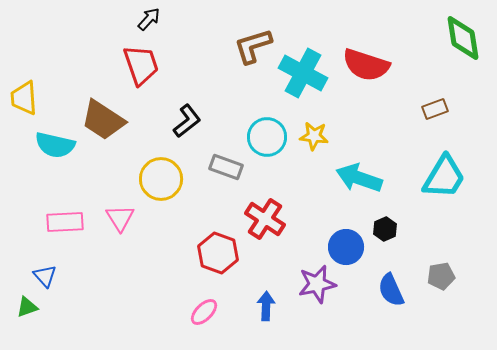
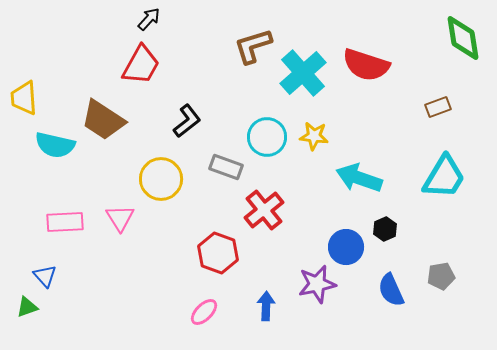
red trapezoid: rotated 48 degrees clockwise
cyan cross: rotated 21 degrees clockwise
brown rectangle: moved 3 px right, 2 px up
red cross: moved 1 px left, 9 px up; rotated 18 degrees clockwise
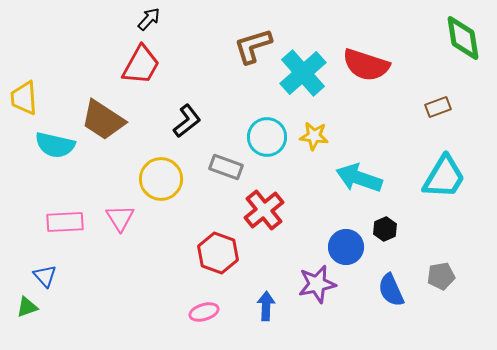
pink ellipse: rotated 28 degrees clockwise
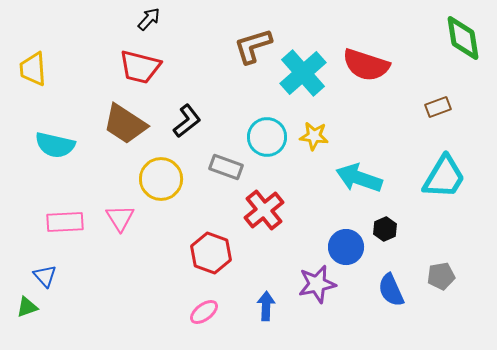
red trapezoid: moved 1 px left, 2 px down; rotated 75 degrees clockwise
yellow trapezoid: moved 9 px right, 29 px up
brown trapezoid: moved 22 px right, 4 px down
red hexagon: moved 7 px left
pink ellipse: rotated 20 degrees counterclockwise
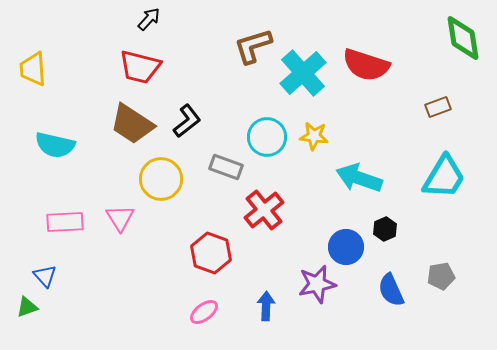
brown trapezoid: moved 7 px right
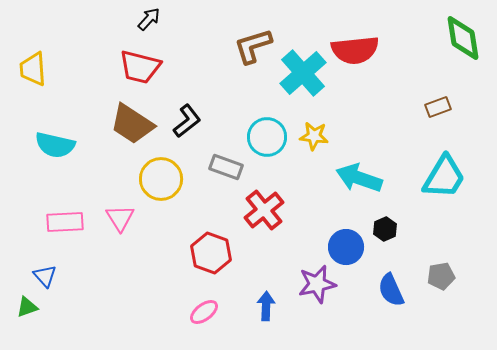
red semicircle: moved 11 px left, 15 px up; rotated 24 degrees counterclockwise
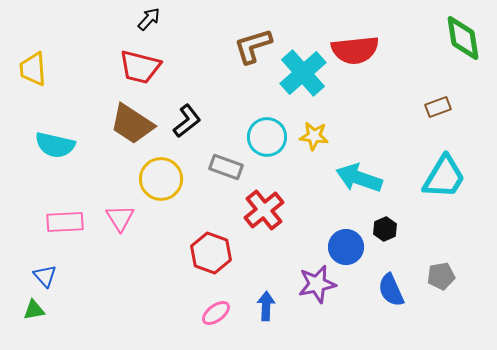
green triangle: moved 7 px right, 3 px down; rotated 10 degrees clockwise
pink ellipse: moved 12 px right, 1 px down
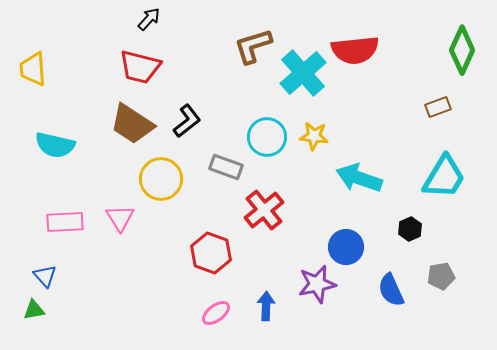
green diamond: moved 1 px left, 12 px down; rotated 33 degrees clockwise
black hexagon: moved 25 px right
